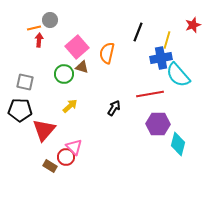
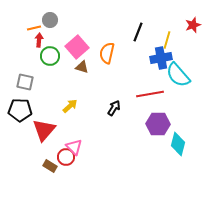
green circle: moved 14 px left, 18 px up
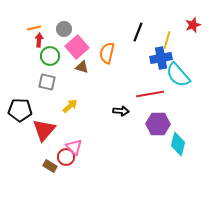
gray circle: moved 14 px right, 9 px down
gray square: moved 22 px right
black arrow: moved 7 px right, 3 px down; rotated 63 degrees clockwise
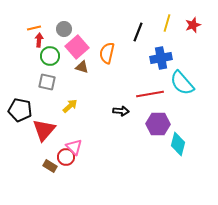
yellow line: moved 17 px up
cyan semicircle: moved 4 px right, 8 px down
black pentagon: rotated 10 degrees clockwise
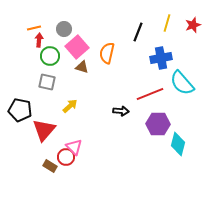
red line: rotated 12 degrees counterclockwise
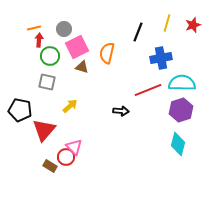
pink square: rotated 15 degrees clockwise
cyan semicircle: rotated 132 degrees clockwise
red line: moved 2 px left, 4 px up
purple hexagon: moved 23 px right, 14 px up; rotated 20 degrees counterclockwise
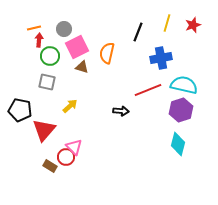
cyan semicircle: moved 2 px right, 2 px down; rotated 12 degrees clockwise
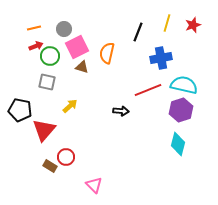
red arrow: moved 3 px left, 6 px down; rotated 64 degrees clockwise
pink triangle: moved 20 px right, 38 px down
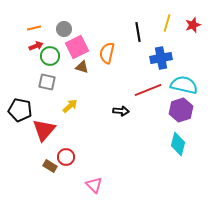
black line: rotated 30 degrees counterclockwise
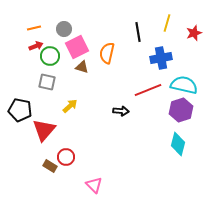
red star: moved 1 px right, 8 px down
